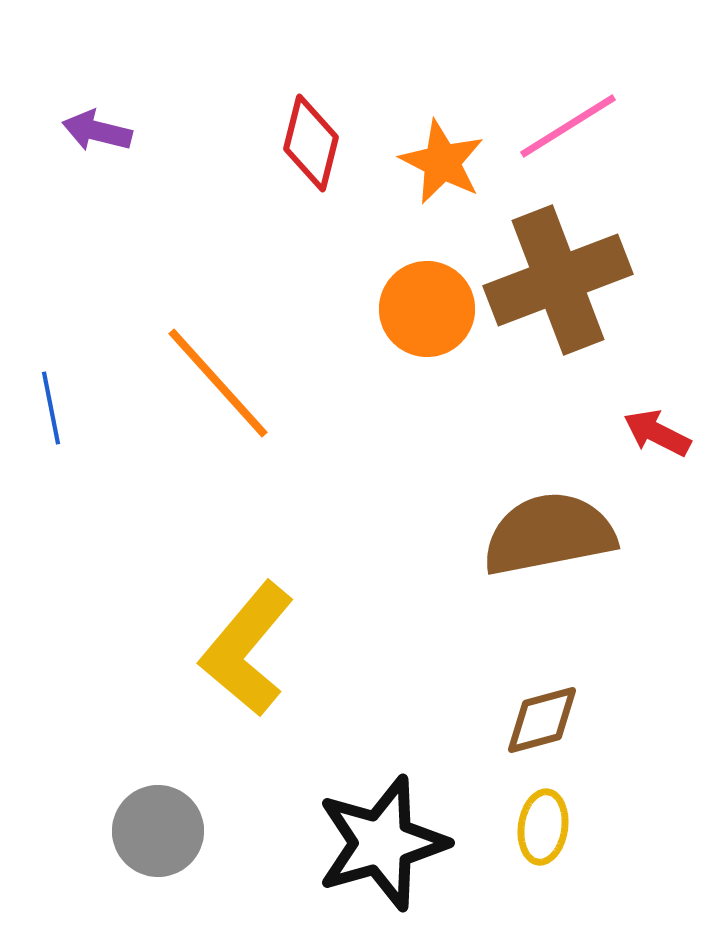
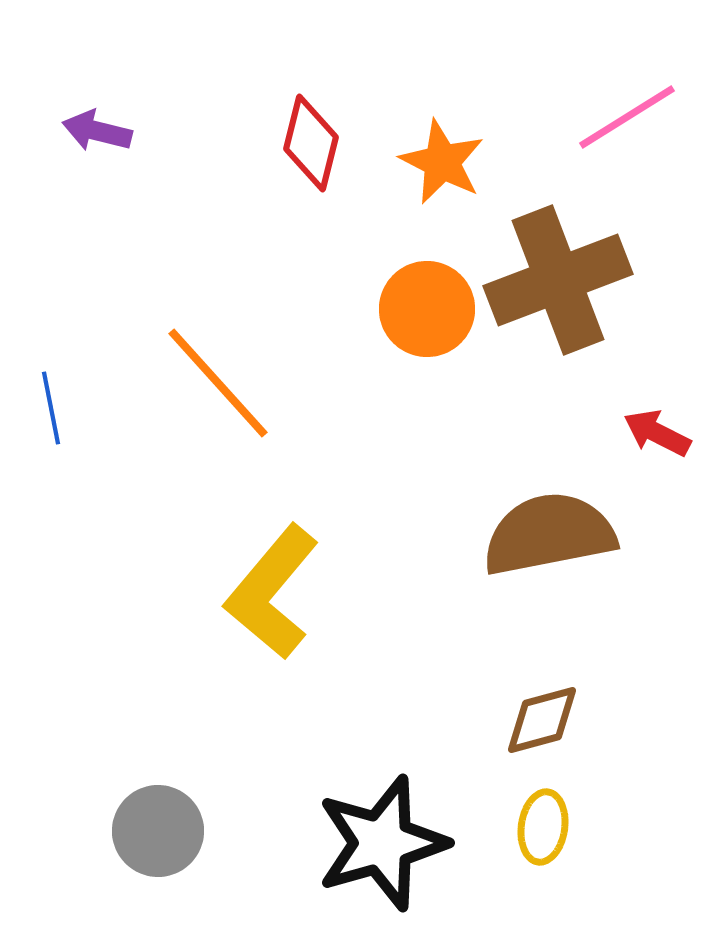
pink line: moved 59 px right, 9 px up
yellow L-shape: moved 25 px right, 57 px up
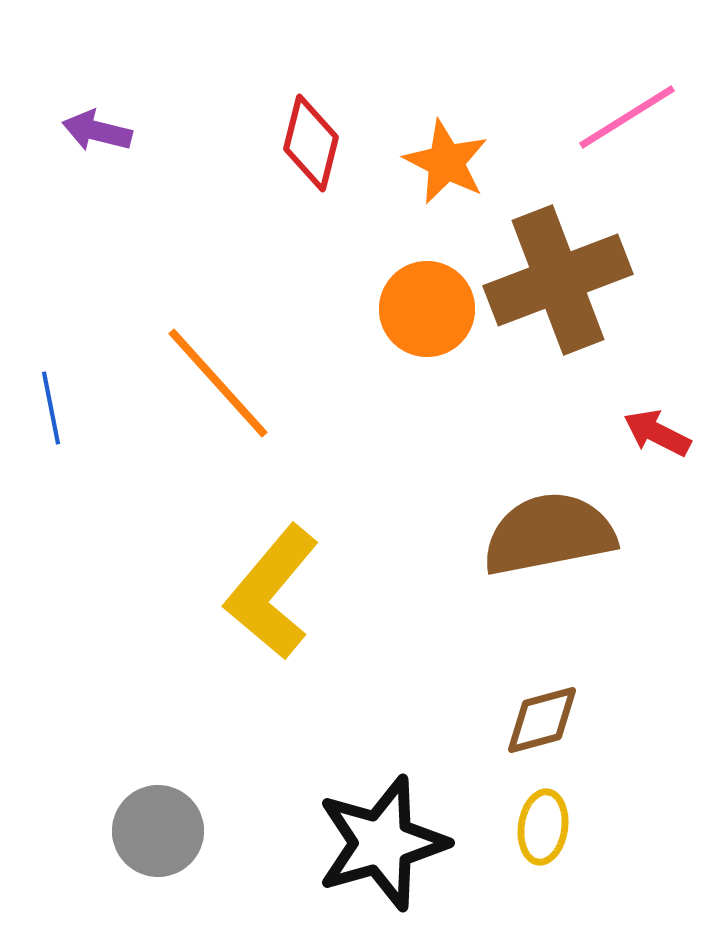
orange star: moved 4 px right
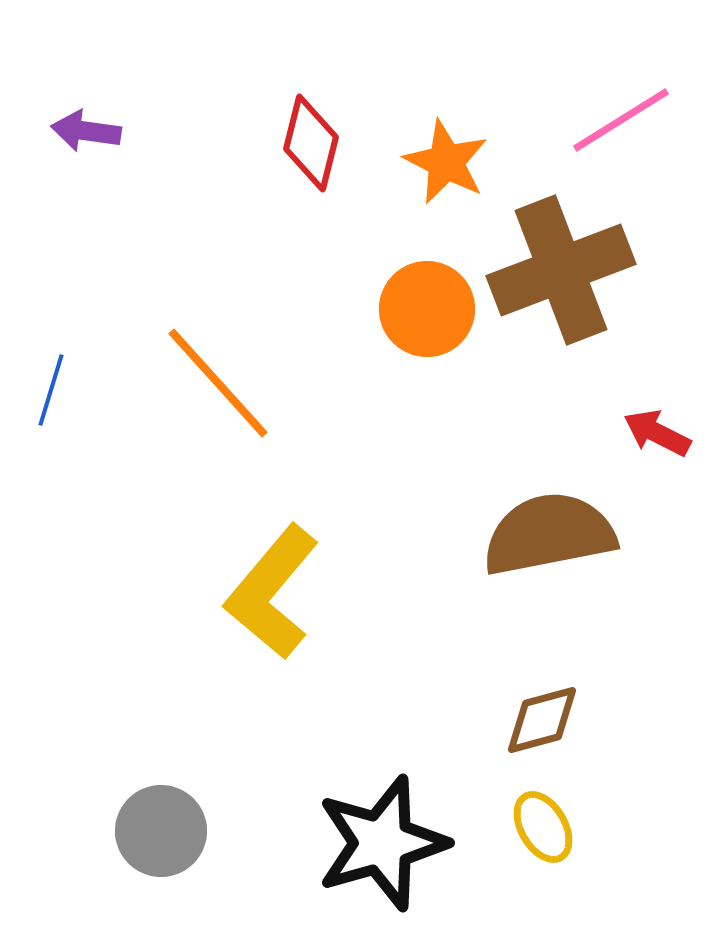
pink line: moved 6 px left, 3 px down
purple arrow: moved 11 px left; rotated 6 degrees counterclockwise
brown cross: moved 3 px right, 10 px up
blue line: moved 18 px up; rotated 28 degrees clockwise
yellow ellipse: rotated 38 degrees counterclockwise
gray circle: moved 3 px right
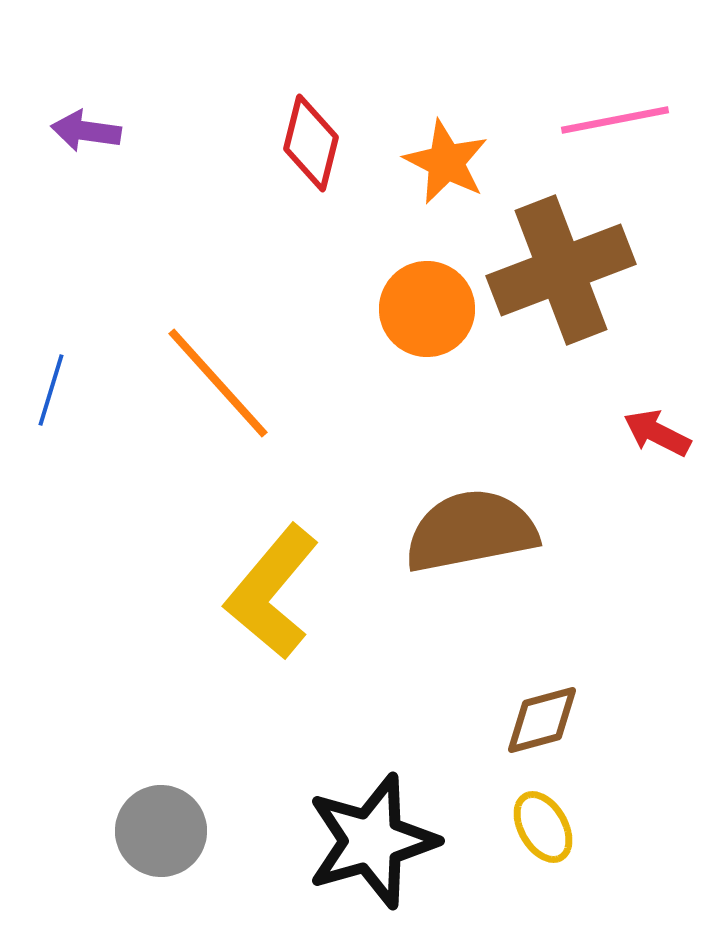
pink line: moved 6 px left; rotated 21 degrees clockwise
brown semicircle: moved 78 px left, 3 px up
black star: moved 10 px left, 2 px up
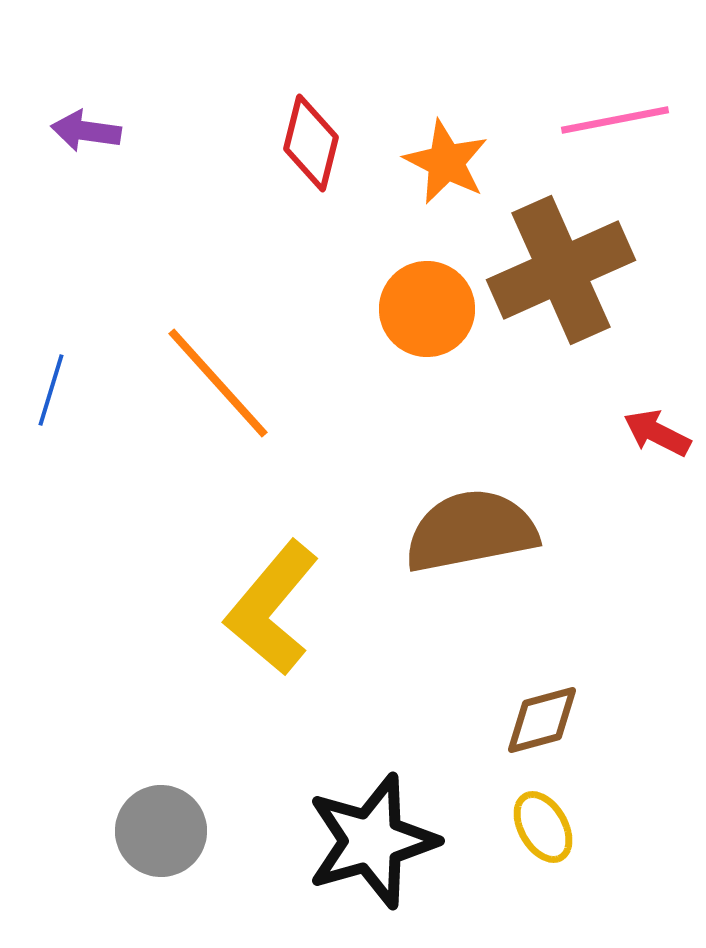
brown cross: rotated 3 degrees counterclockwise
yellow L-shape: moved 16 px down
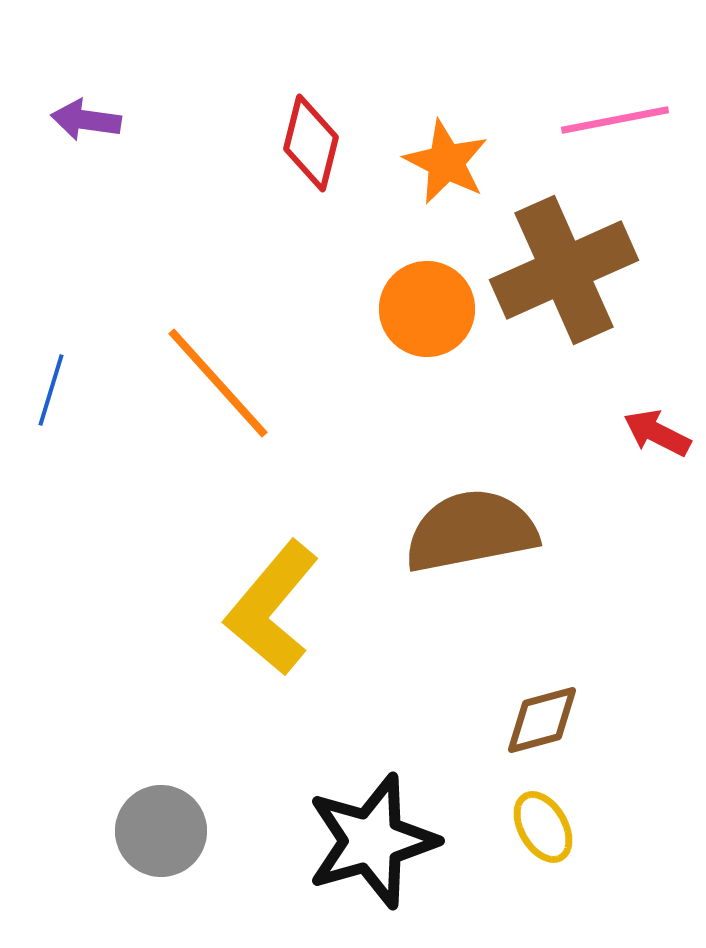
purple arrow: moved 11 px up
brown cross: moved 3 px right
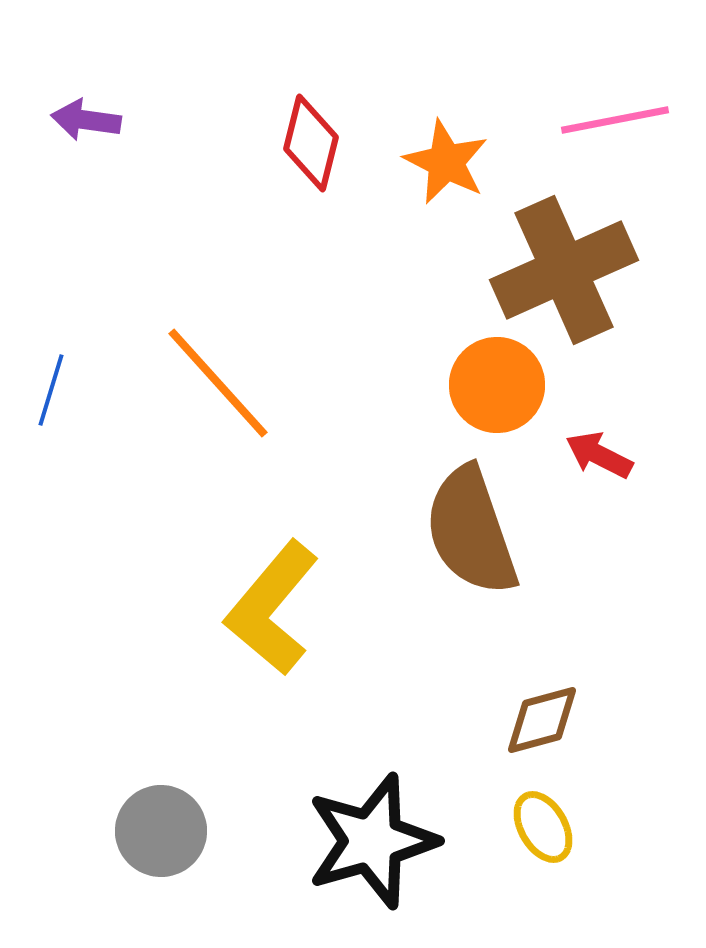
orange circle: moved 70 px right, 76 px down
red arrow: moved 58 px left, 22 px down
brown semicircle: rotated 98 degrees counterclockwise
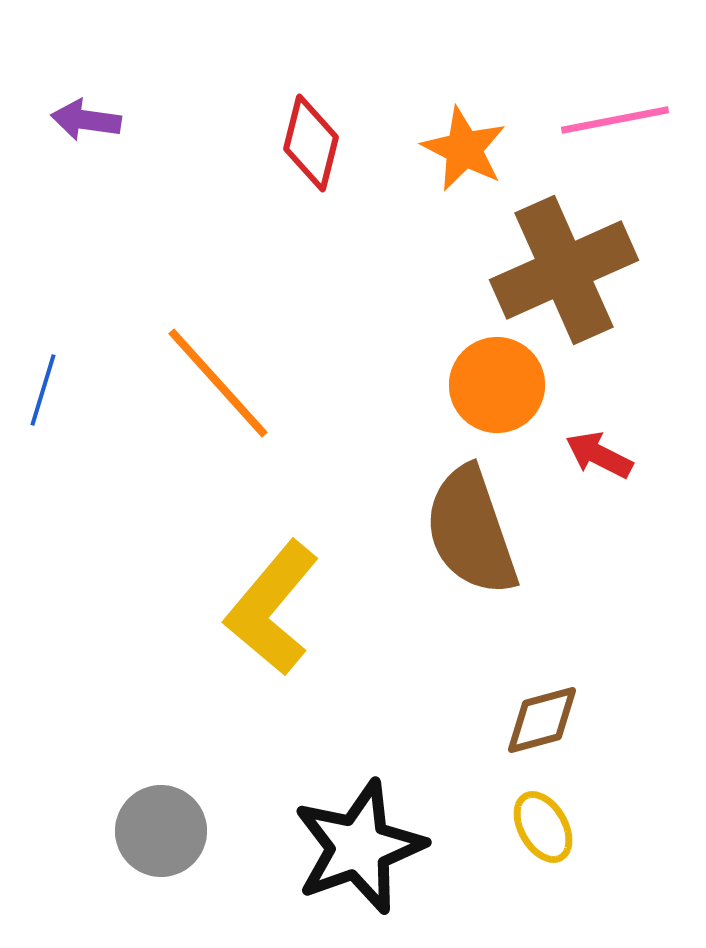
orange star: moved 18 px right, 13 px up
blue line: moved 8 px left
black star: moved 13 px left, 6 px down; rotated 4 degrees counterclockwise
